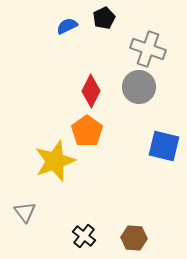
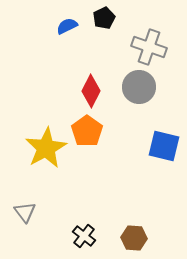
gray cross: moved 1 px right, 2 px up
yellow star: moved 9 px left, 13 px up; rotated 9 degrees counterclockwise
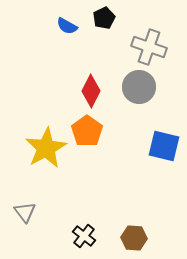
blue semicircle: rotated 125 degrees counterclockwise
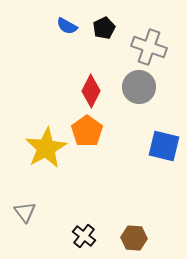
black pentagon: moved 10 px down
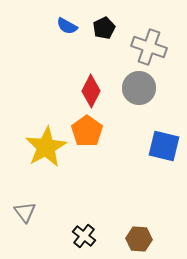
gray circle: moved 1 px down
yellow star: moved 1 px up
brown hexagon: moved 5 px right, 1 px down
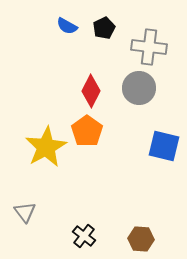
gray cross: rotated 12 degrees counterclockwise
brown hexagon: moved 2 px right
